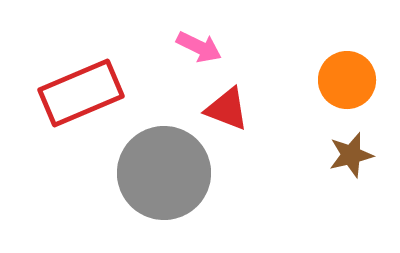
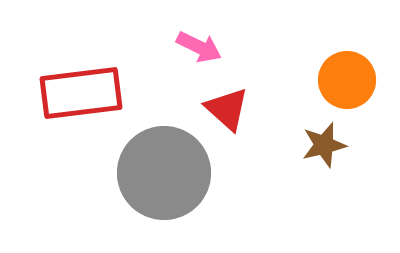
red rectangle: rotated 16 degrees clockwise
red triangle: rotated 21 degrees clockwise
brown star: moved 27 px left, 10 px up
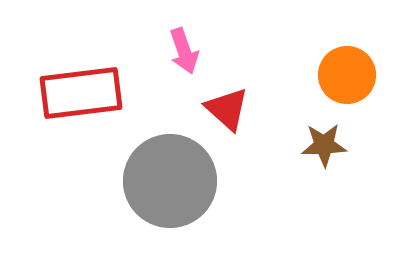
pink arrow: moved 15 px left, 4 px down; rotated 45 degrees clockwise
orange circle: moved 5 px up
brown star: rotated 12 degrees clockwise
gray circle: moved 6 px right, 8 px down
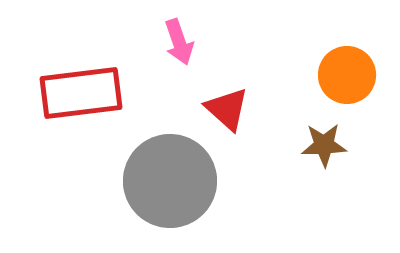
pink arrow: moved 5 px left, 9 px up
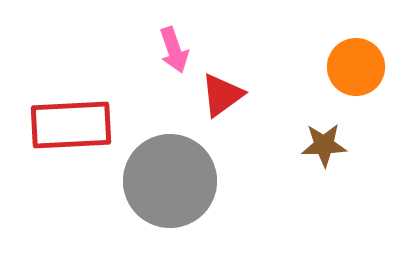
pink arrow: moved 5 px left, 8 px down
orange circle: moved 9 px right, 8 px up
red rectangle: moved 10 px left, 32 px down; rotated 4 degrees clockwise
red triangle: moved 5 px left, 14 px up; rotated 42 degrees clockwise
